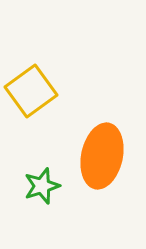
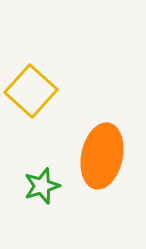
yellow square: rotated 12 degrees counterclockwise
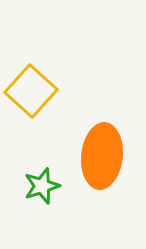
orange ellipse: rotated 6 degrees counterclockwise
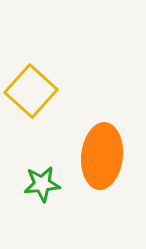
green star: moved 2 px up; rotated 12 degrees clockwise
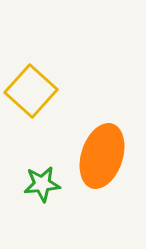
orange ellipse: rotated 12 degrees clockwise
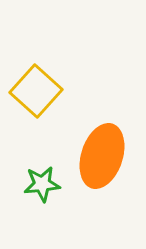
yellow square: moved 5 px right
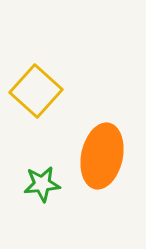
orange ellipse: rotated 6 degrees counterclockwise
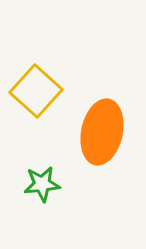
orange ellipse: moved 24 px up
